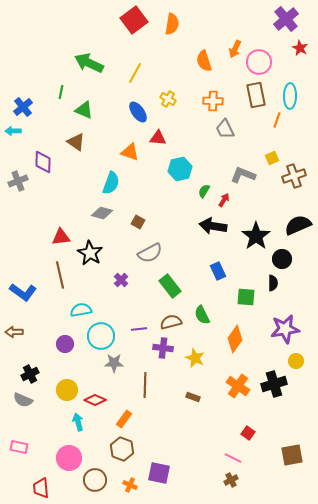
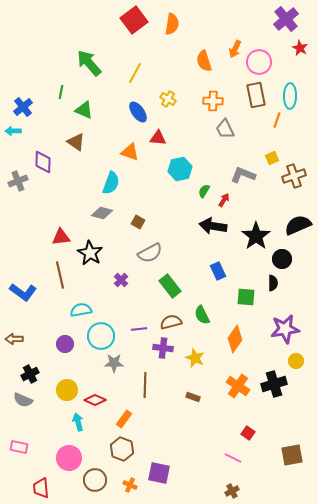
green arrow at (89, 63): rotated 24 degrees clockwise
brown arrow at (14, 332): moved 7 px down
brown cross at (231, 480): moved 1 px right, 11 px down
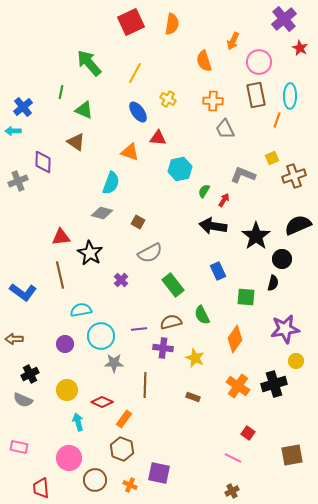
purple cross at (286, 19): moved 2 px left
red square at (134, 20): moved 3 px left, 2 px down; rotated 12 degrees clockwise
orange arrow at (235, 49): moved 2 px left, 8 px up
black semicircle at (273, 283): rotated 14 degrees clockwise
green rectangle at (170, 286): moved 3 px right, 1 px up
red diamond at (95, 400): moved 7 px right, 2 px down
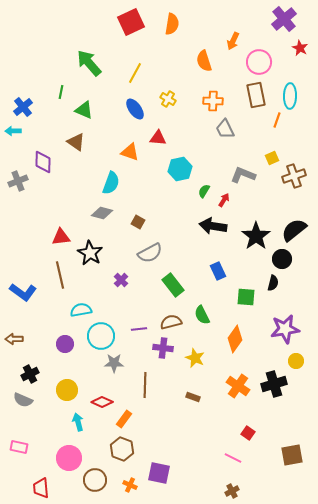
blue ellipse at (138, 112): moved 3 px left, 3 px up
black semicircle at (298, 225): moved 4 px left, 5 px down; rotated 16 degrees counterclockwise
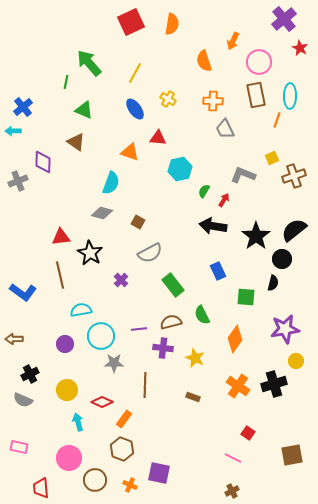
green line at (61, 92): moved 5 px right, 10 px up
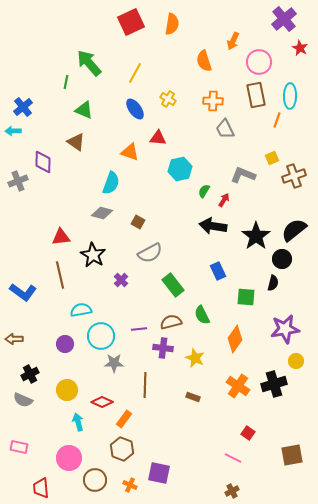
black star at (90, 253): moved 3 px right, 2 px down
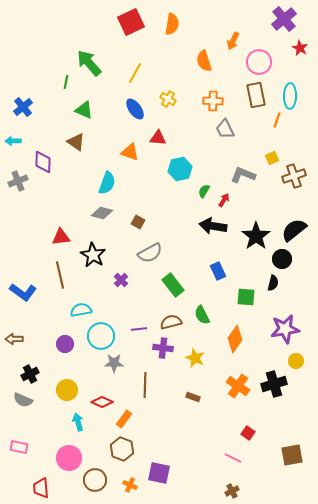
cyan arrow at (13, 131): moved 10 px down
cyan semicircle at (111, 183): moved 4 px left
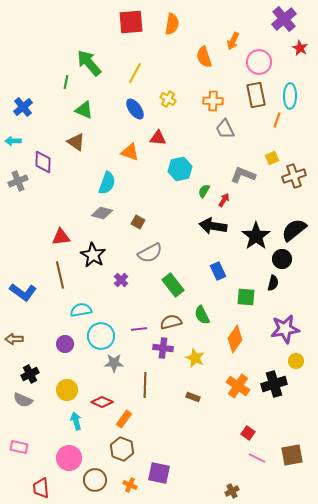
red square at (131, 22): rotated 20 degrees clockwise
orange semicircle at (204, 61): moved 4 px up
cyan arrow at (78, 422): moved 2 px left, 1 px up
pink line at (233, 458): moved 24 px right
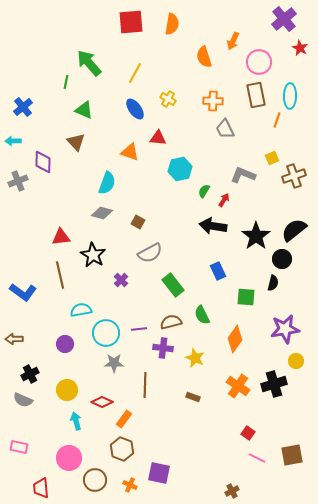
brown triangle at (76, 142): rotated 12 degrees clockwise
cyan circle at (101, 336): moved 5 px right, 3 px up
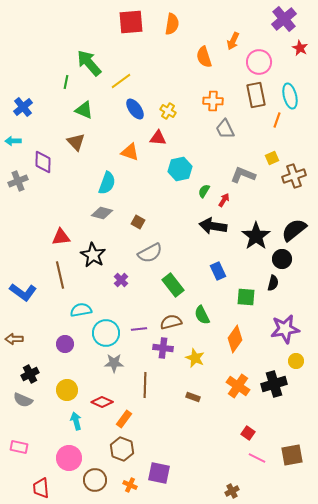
yellow line at (135, 73): moved 14 px left, 8 px down; rotated 25 degrees clockwise
cyan ellipse at (290, 96): rotated 15 degrees counterclockwise
yellow cross at (168, 99): moved 12 px down
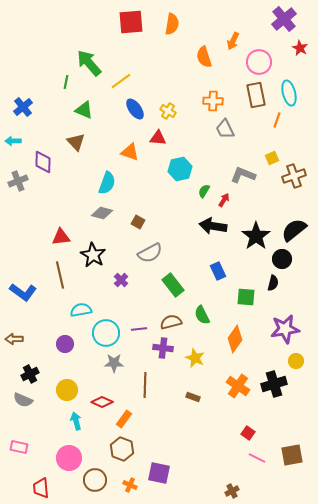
cyan ellipse at (290, 96): moved 1 px left, 3 px up
